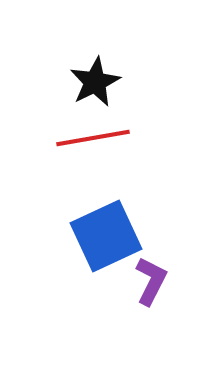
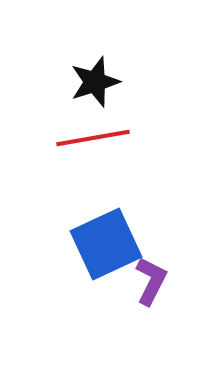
black star: rotated 9 degrees clockwise
blue square: moved 8 px down
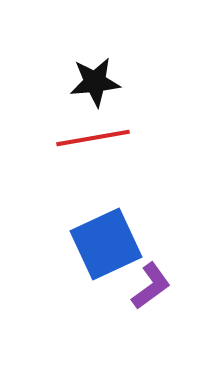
black star: rotated 12 degrees clockwise
purple L-shape: moved 5 px down; rotated 27 degrees clockwise
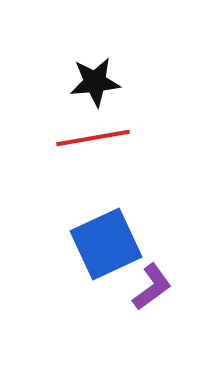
purple L-shape: moved 1 px right, 1 px down
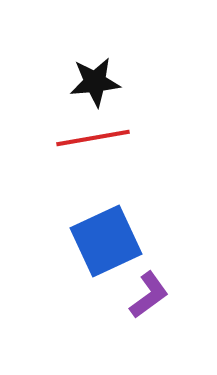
blue square: moved 3 px up
purple L-shape: moved 3 px left, 8 px down
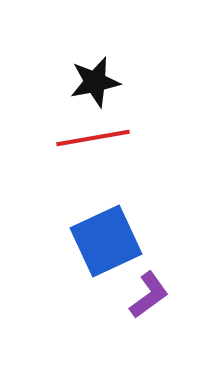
black star: rotated 6 degrees counterclockwise
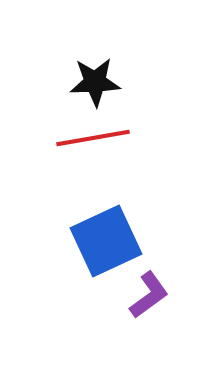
black star: rotated 9 degrees clockwise
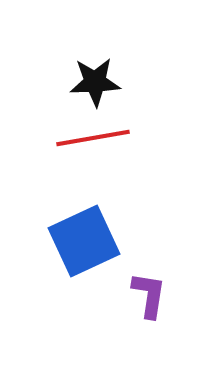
blue square: moved 22 px left
purple L-shape: rotated 45 degrees counterclockwise
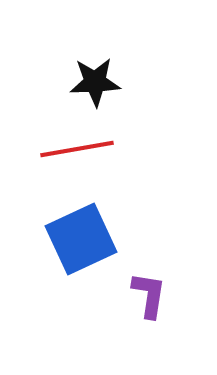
red line: moved 16 px left, 11 px down
blue square: moved 3 px left, 2 px up
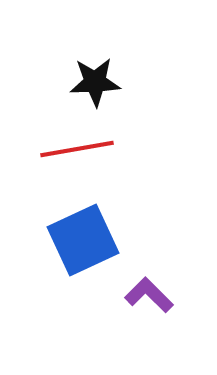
blue square: moved 2 px right, 1 px down
purple L-shape: rotated 54 degrees counterclockwise
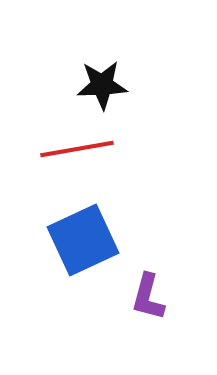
black star: moved 7 px right, 3 px down
purple L-shape: moved 1 px left, 2 px down; rotated 120 degrees counterclockwise
